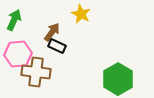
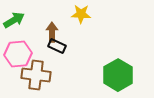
yellow star: rotated 24 degrees counterclockwise
green arrow: rotated 35 degrees clockwise
brown arrow: rotated 36 degrees counterclockwise
brown cross: moved 3 px down
green hexagon: moved 4 px up
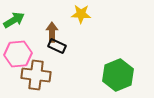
green hexagon: rotated 8 degrees clockwise
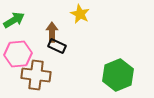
yellow star: moved 1 px left; rotated 24 degrees clockwise
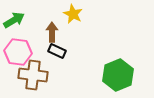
yellow star: moved 7 px left
black rectangle: moved 5 px down
pink hexagon: moved 2 px up; rotated 12 degrees clockwise
brown cross: moved 3 px left
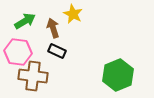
green arrow: moved 11 px right, 1 px down
brown arrow: moved 1 px right, 4 px up; rotated 18 degrees counterclockwise
brown cross: moved 1 px down
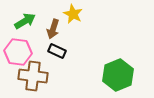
brown arrow: moved 1 px down; rotated 144 degrees counterclockwise
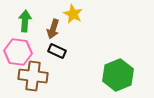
green arrow: rotated 55 degrees counterclockwise
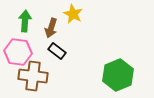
brown arrow: moved 2 px left, 1 px up
black rectangle: rotated 12 degrees clockwise
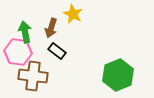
green arrow: moved 11 px down; rotated 15 degrees counterclockwise
